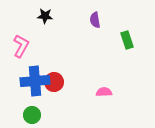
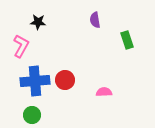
black star: moved 7 px left, 6 px down
red circle: moved 11 px right, 2 px up
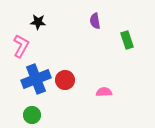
purple semicircle: moved 1 px down
blue cross: moved 1 px right, 2 px up; rotated 16 degrees counterclockwise
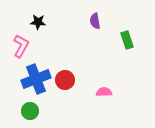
green circle: moved 2 px left, 4 px up
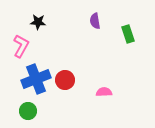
green rectangle: moved 1 px right, 6 px up
green circle: moved 2 px left
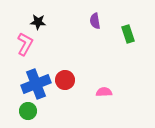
pink L-shape: moved 4 px right, 2 px up
blue cross: moved 5 px down
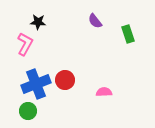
purple semicircle: rotated 28 degrees counterclockwise
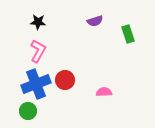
purple semicircle: rotated 70 degrees counterclockwise
pink L-shape: moved 13 px right, 7 px down
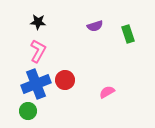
purple semicircle: moved 5 px down
pink semicircle: moved 3 px right; rotated 28 degrees counterclockwise
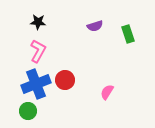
pink semicircle: rotated 28 degrees counterclockwise
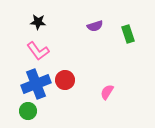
pink L-shape: rotated 115 degrees clockwise
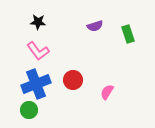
red circle: moved 8 px right
green circle: moved 1 px right, 1 px up
